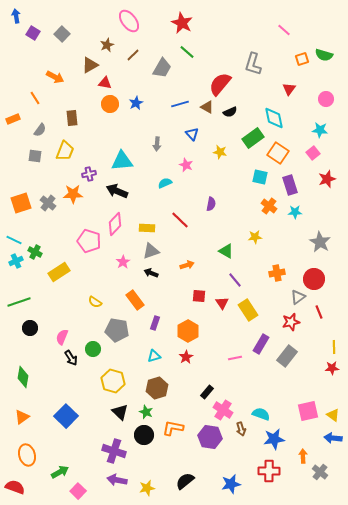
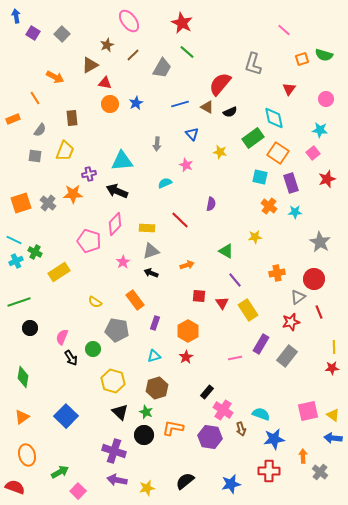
purple rectangle at (290, 185): moved 1 px right, 2 px up
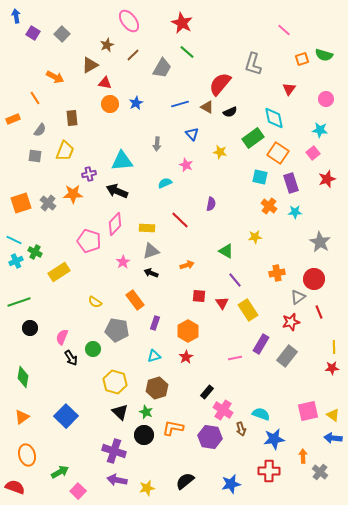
yellow hexagon at (113, 381): moved 2 px right, 1 px down
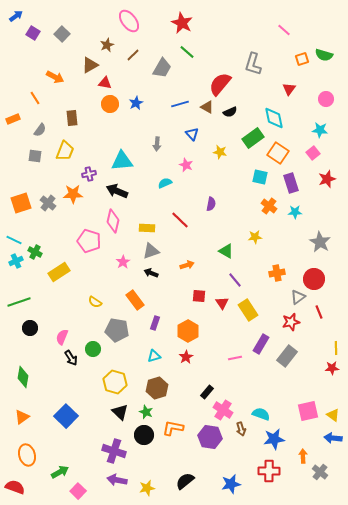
blue arrow at (16, 16): rotated 64 degrees clockwise
pink diamond at (115, 224): moved 2 px left, 3 px up; rotated 30 degrees counterclockwise
yellow line at (334, 347): moved 2 px right, 1 px down
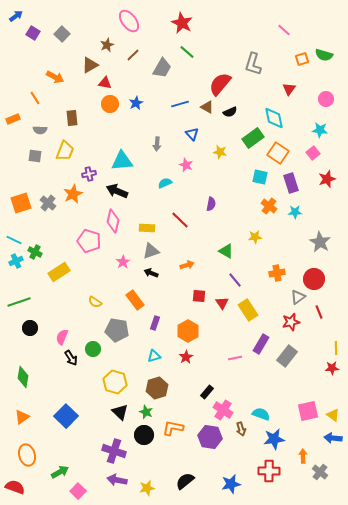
gray semicircle at (40, 130): rotated 56 degrees clockwise
orange star at (73, 194): rotated 24 degrees counterclockwise
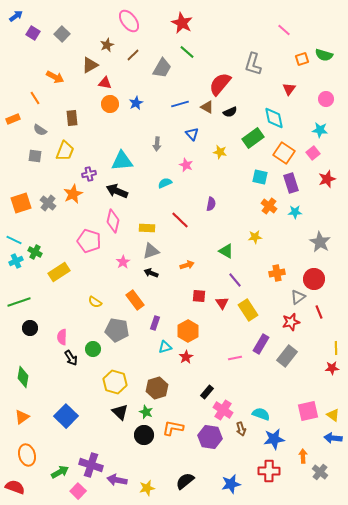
gray semicircle at (40, 130): rotated 32 degrees clockwise
orange square at (278, 153): moved 6 px right
pink semicircle at (62, 337): rotated 21 degrees counterclockwise
cyan triangle at (154, 356): moved 11 px right, 9 px up
purple cross at (114, 451): moved 23 px left, 14 px down
